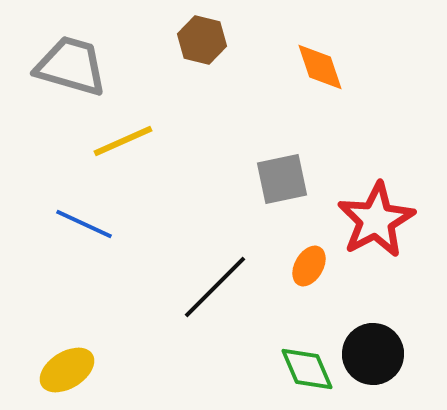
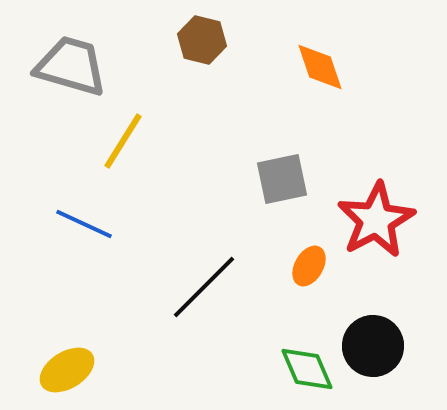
yellow line: rotated 34 degrees counterclockwise
black line: moved 11 px left
black circle: moved 8 px up
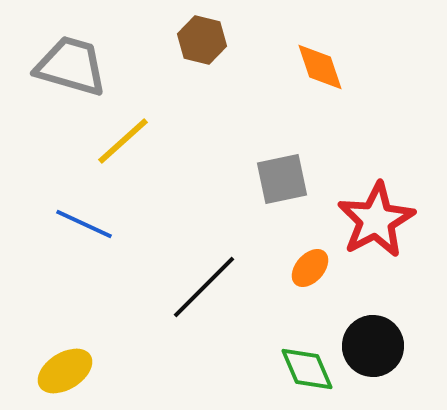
yellow line: rotated 16 degrees clockwise
orange ellipse: moved 1 px right, 2 px down; rotated 12 degrees clockwise
yellow ellipse: moved 2 px left, 1 px down
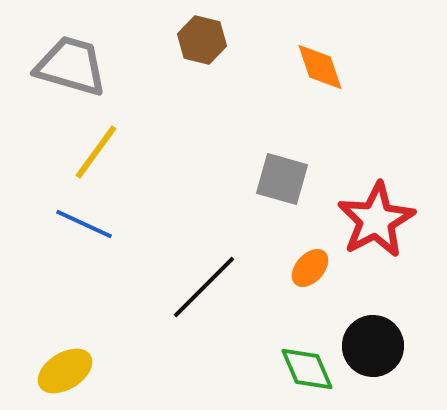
yellow line: moved 27 px left, 11 px down; rotated 12 degrees counterclockwise
gray square: rotated 28 degrees clockwise
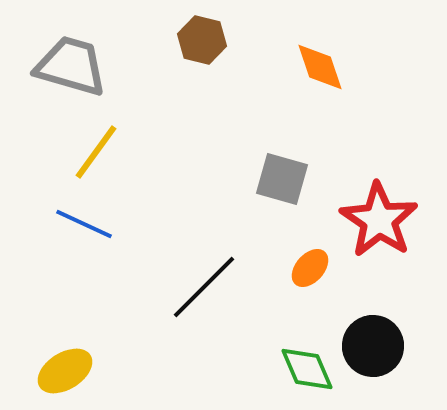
red star: moved 3 px right; rotated 10 degrees counterclockwise
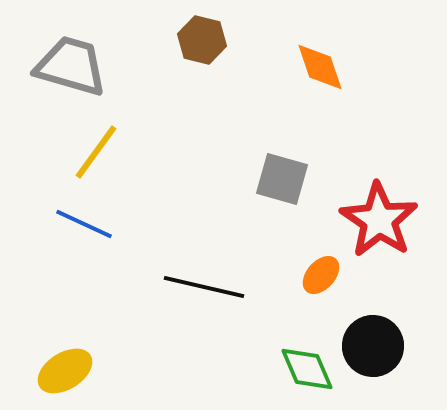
orange ellipse: moved 11 px right, 7 px down
black line: rotated 58 degrees clockwise
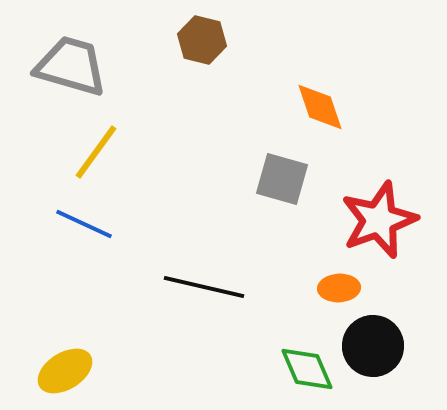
orange diamond: moved 40 px down
red star: rotated 18 degrees clockwise
orange ellipse: moved 18 px right, 13 px down; rotated 45 degrees clockwise
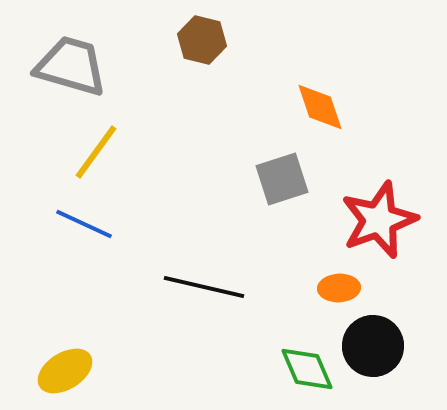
gray square: rotated 34 degrees counterclockwise
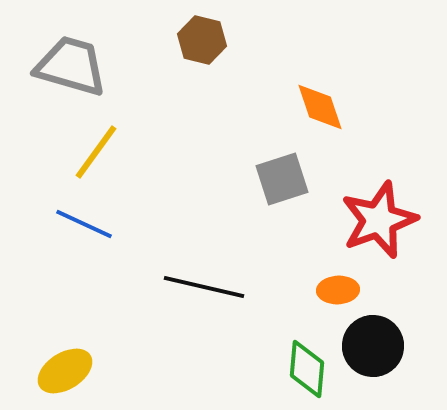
orange ellipse: moved 1 px left, 2 px down
green diamond: rotated 28 degrees clockwise
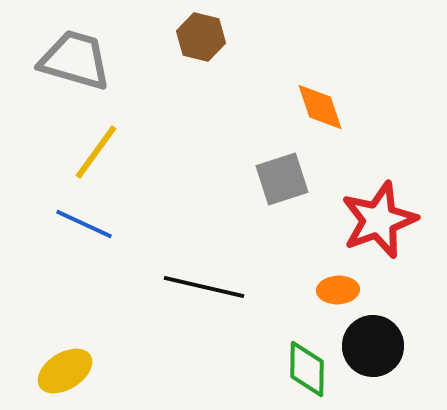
brown hexagon: moved 1 px left, 3 px up
gray trapezoid: moved 4 px right, 6 px up
green diamond: rotated 4 degrees counterclockwise
